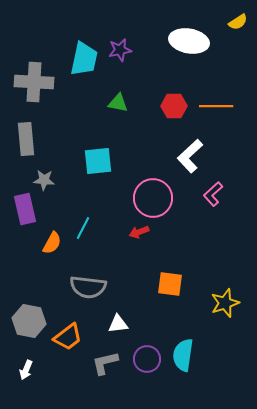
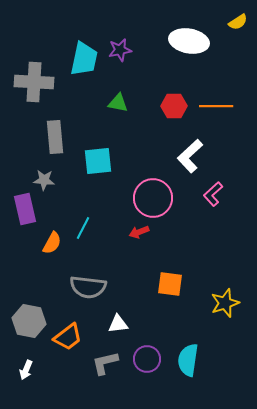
gray rectangle: moved 29 px right, 2 px up
cyan semicircle: moved 5 px right, 5 px down
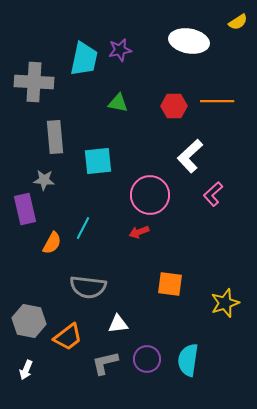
orange line: moved 1 px right, 5 px up
pink circle: moved 3 px left, 3 px up
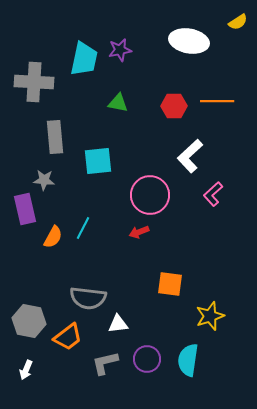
orange semicircle: moved 1 px right, 6 px up
gray semicircle: moved 11 px down
yellow star: moved 15 px left, 13 px down
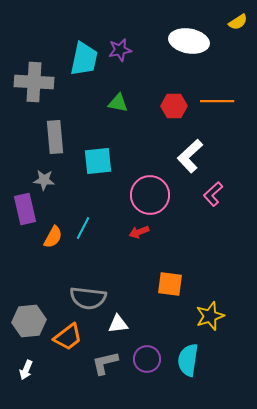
gray hexagon: rotated 16 degrees counterclockwise
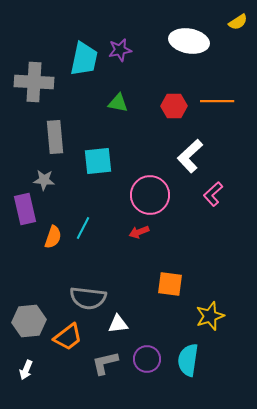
orange semicircle: rotated 10 degrees counterclockwise
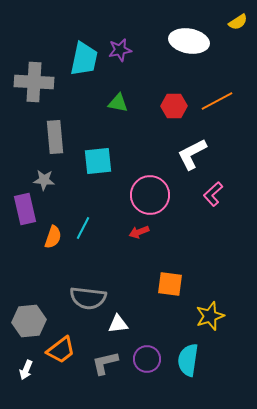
orange line: rotated 28 degrees counterclockwise
white L-shape: moved 2 px right, 2 px up; rotated 16 degrees clockwise
orange trapezoid: moved 7 px left, 13 px down
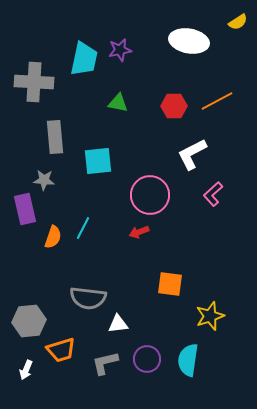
orange trapezoid: rotated 20 degrees clockwise
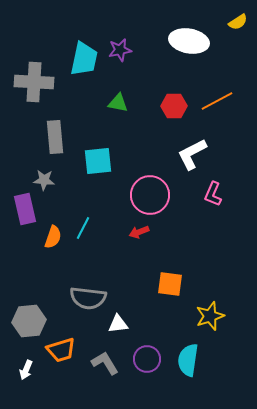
pink L-shape: rotated 25 degrees counterclockwise
gray L-shape: rotated 72 degrees clockwise
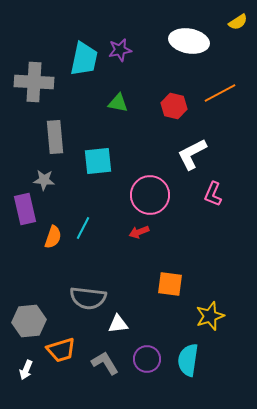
orange line: moved 3 px right, 8 px up
red hexagon: rotated 15 degrees clockwise
